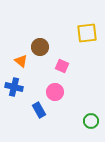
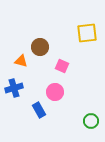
orange triangle: rotated 24 degrees counterclockwise
blue cross: moved 1 px down; rotated 30 degrees counterclockwise
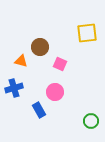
pink square: moved 2 px left, 2 px up
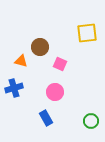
blue rectangle: moved 7 px right, 8 px down
